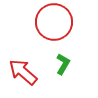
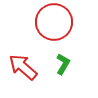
red arrow: moved 5 px up
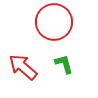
green L-shape: moved 1 px right; rotated 45 degrees counterclockwise
